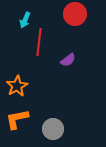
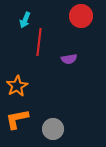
red circle: moved 6 px right, 2 px down
purple semicircle: moved 1 px right, 1 px up; rotated 28 degrees clockwise
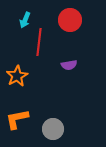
red circle: moved 11 px left, 4 px down
purple semicircle: moved 6 px down
orange star: moved 10 px up
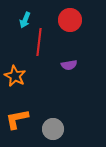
orange star: moved 2 px left; rotated 15 degrees counterclockwise
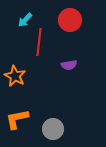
cyan arrow: rotated 21 degrees clockwise
